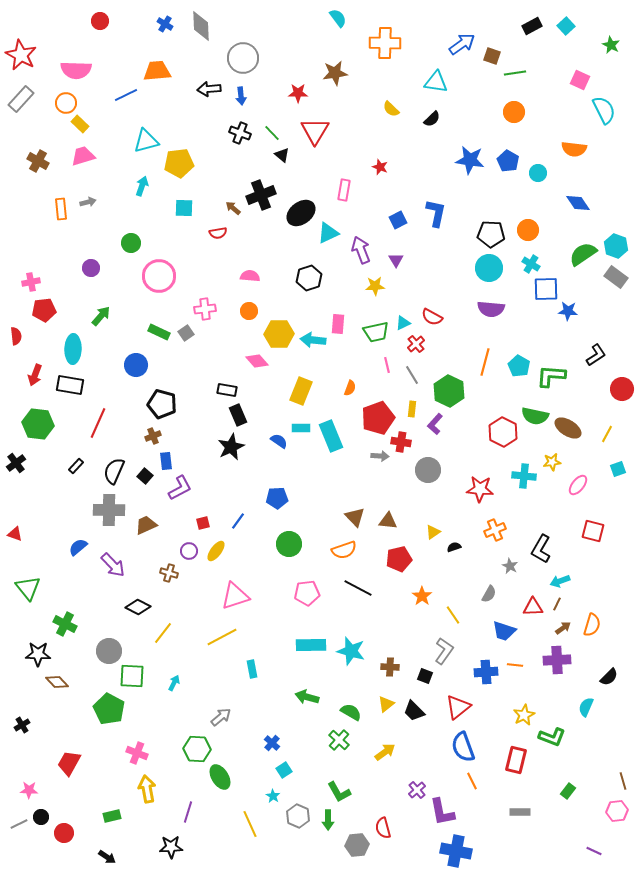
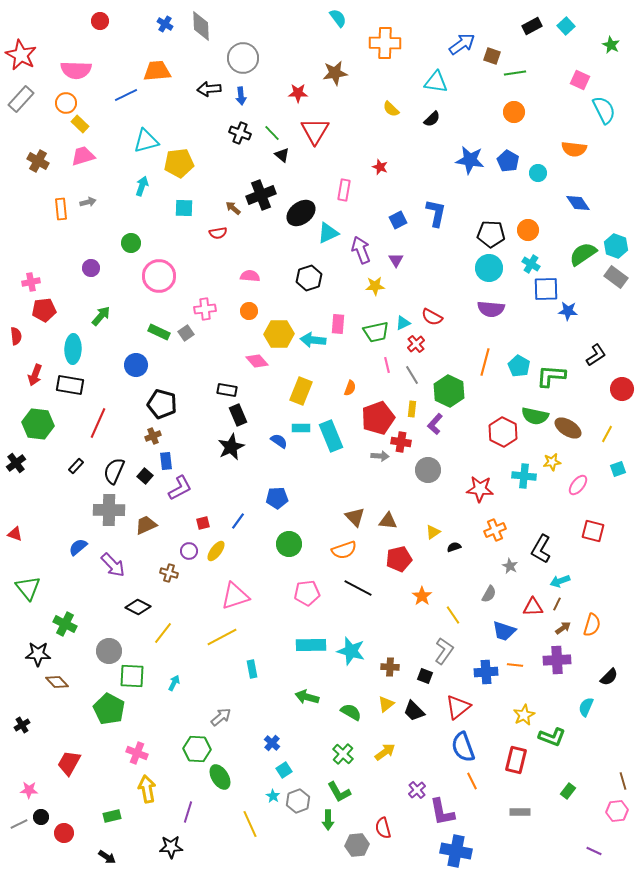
green cross at (339, 740): moved 4 px right, 14 px down
gray hexagon at (298, 816): moved 15 px up; rotated 15 degrees clockwise
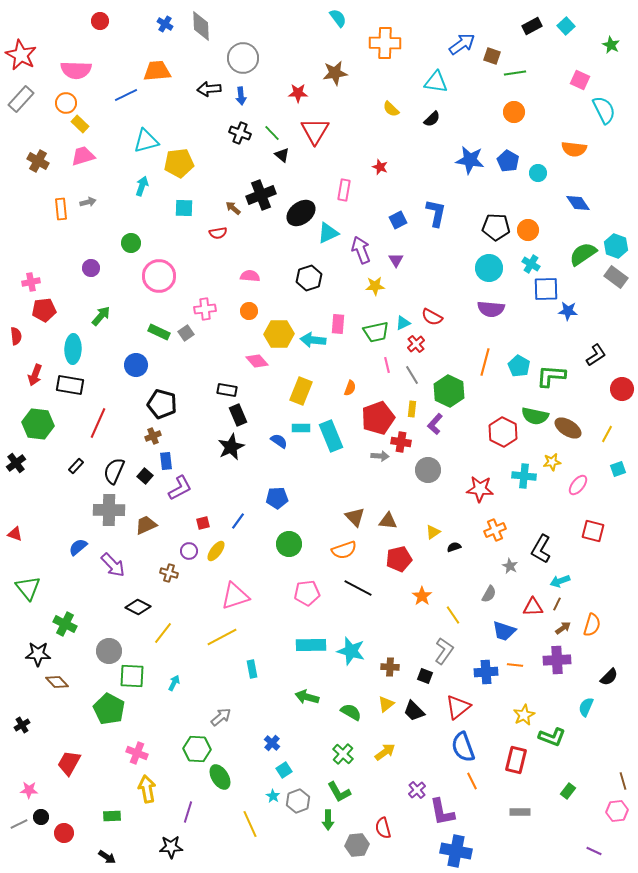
black pentagon at (491, 234): moved 5 px right, 7 px up
green rectangle at (112, 816): rotated 12 degrees clockwise
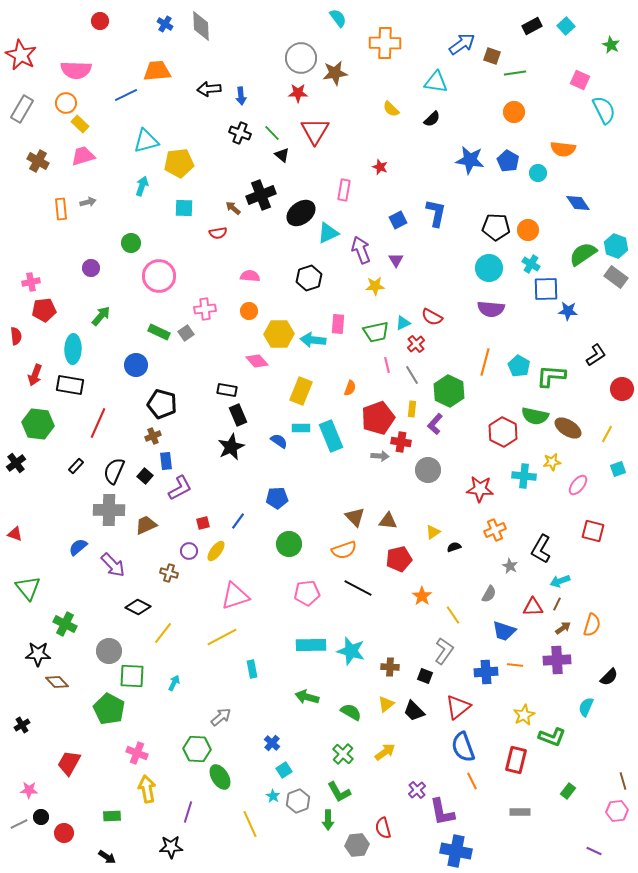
gray circle at (243, 58): moved 58 px right
gray rectangle at (21, 99): moved 1 px right, 10 px down; rotated 12 degrees counterclockwise
orange semicircle at (574, 149): moved 11 px left
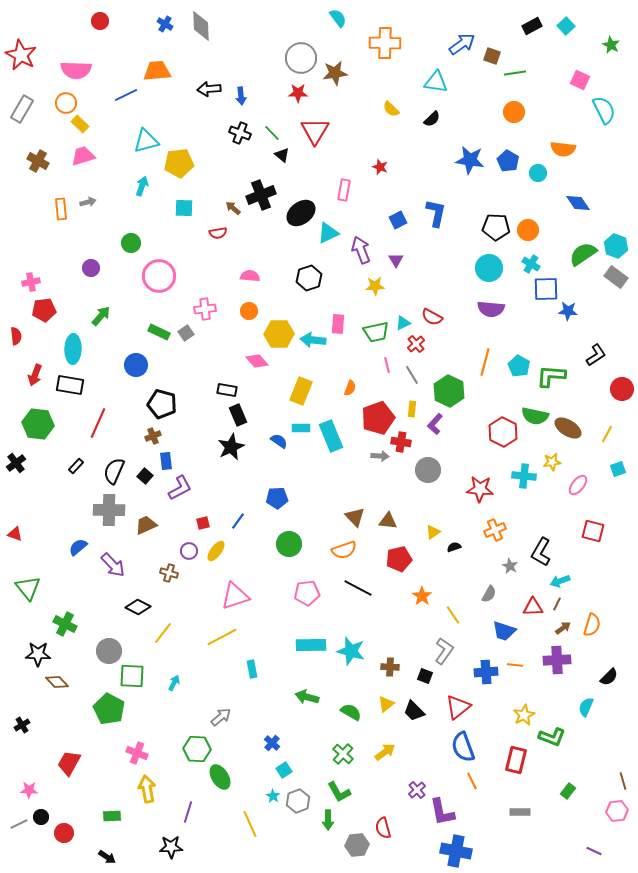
black L-shape at (541, 549): moved 3 px down
